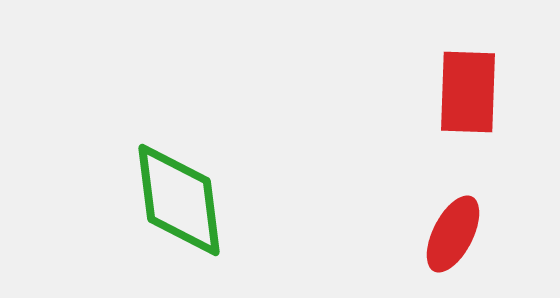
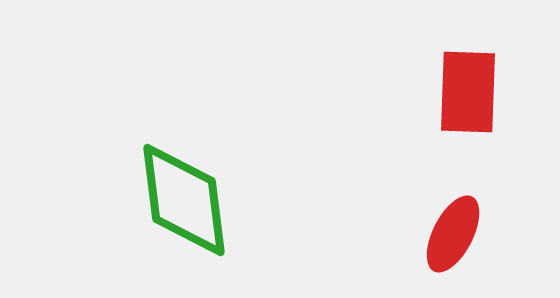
green diamond: moved 5 px right
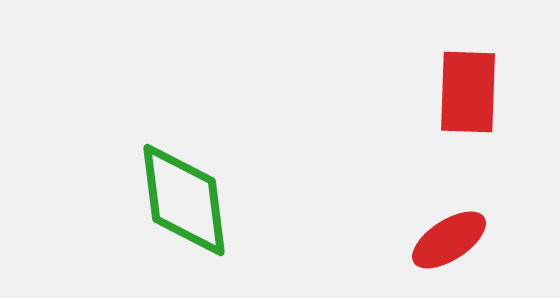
red ellipse: moved 4 px left, 6 px down; rotated 30 degrees clockwise
